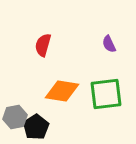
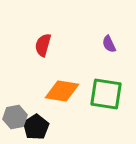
green square: rotated 16 degrees clockwise
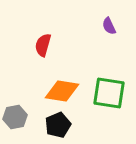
purple semicircle: moved 18 px up
green square: moved 3 px right, 1 px up
black pentagon: moved 22 px right, 2 px up; rotated 10 degrees clockwise
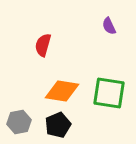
gray hexagon: moved 4 px right, 5 px down
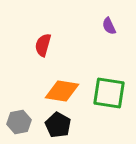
black pentagon: rotated 20 degrees counterclockwise
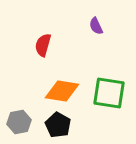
purple semicircle: moved 13 px left
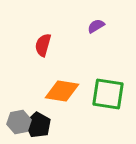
purple semicircle: rotated 84 degrees clockwise
green square: moved 1 px left, 1 px down
black pentagon: moved 20 px left
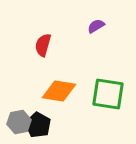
orange diamond: moved 3 px left
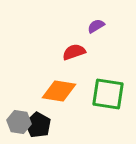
red semicircle: moved 31 px right, 7 px down; rotated 55 degrees clockwise
gray hexagon: rotated 20 degrees clockwise
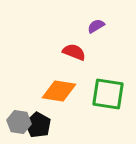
red semicircle: rotated 40 degrees clockwise
